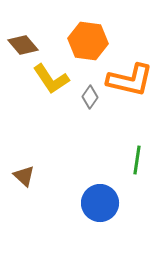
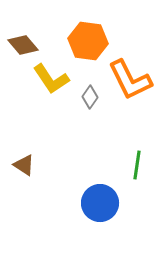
orange L-shape: rotated 51 degrees clockwise
green line: moved 5 px down
brown triangle: moved 11 px up; rotated 10 degrees counterclockwise
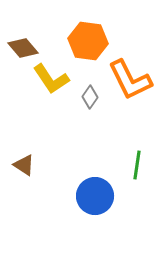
brown diamond: moved 3 px down
blue circle: moved 5 px left, 7 px up
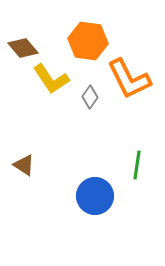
orange L-shape: moved 1 px left, 1 px up
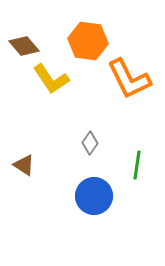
brown diamond: moved 1 px right, 2 px up
gray diamond: moved 46 px down
blue circle: moved 1 px left
